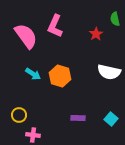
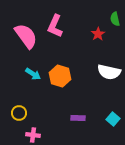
red star: moved 2 px right
yellow circle: moved 2 px up
cyan square: moved 2 px right
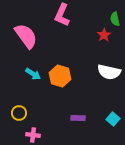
pink L-shape: moved 7 px right, 11 px up
red star: moved 6 px right, 1 px down
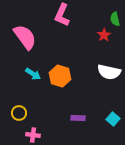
pink semicircle: moved 1 px left, 1 px down
